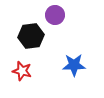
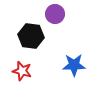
purple circle: moved 1 px up
black hexagon: rotated 15 degrees clockwise
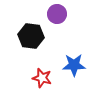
purple circle: moved 2 px right
red star: moved 20 px right, 7 px down
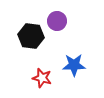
purple circle: moved 7 px down
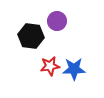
blue star: moved 4 px down
red star: moved 8 px right, 12 px up; rotated 24 degrees counterclockwise
